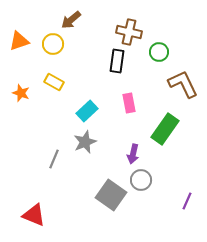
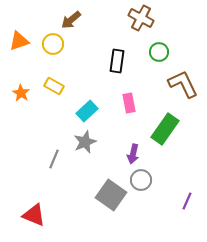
brown cross: moved 12 px right, 14 px up; rotated 15 degrees clockwise
yellow rectangle: moved 4 px down
orange star: rotated 12 degrees clockwise
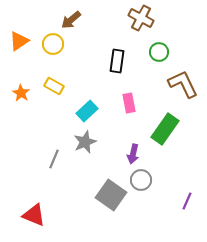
orange triangle: rotated 15 degrees counterclockwise
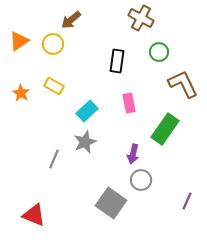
gray square: moved 8 px down
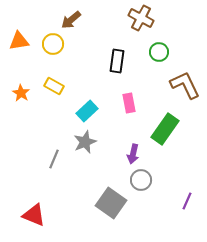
orange triangle: rotated 25 degrees clockwise
brown L-shape: moved 2 px right, 1 px down
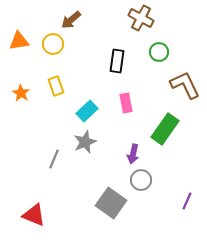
yellow rectangle: moved 2 px right; rotated 42 degrees clockwise
pink rectangle: moved 3 px left
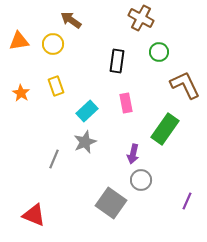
brown arrow: rotated 75 degrees clockwise
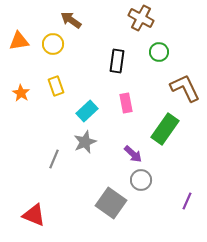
brown L-shape: moved 3 px down
purple arrow: rotated 60 degrees counterclockwise
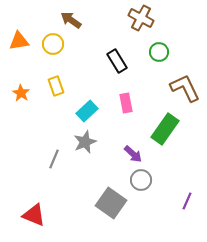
black rectangle: rotated 40 degrees counterclockwise
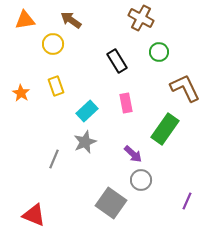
orange triangle: moved 6 px right, 21 px up
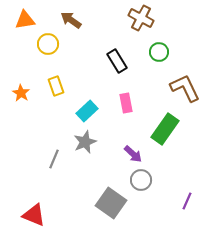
yellow circle: moved 5 px left
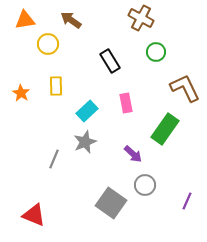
green circle: moved 3 px left
black rectangle: moved 7 px left
yellow rectangle: rotated 18 degrees clockwise
gray circle: moved 4 px right, 5 px down
